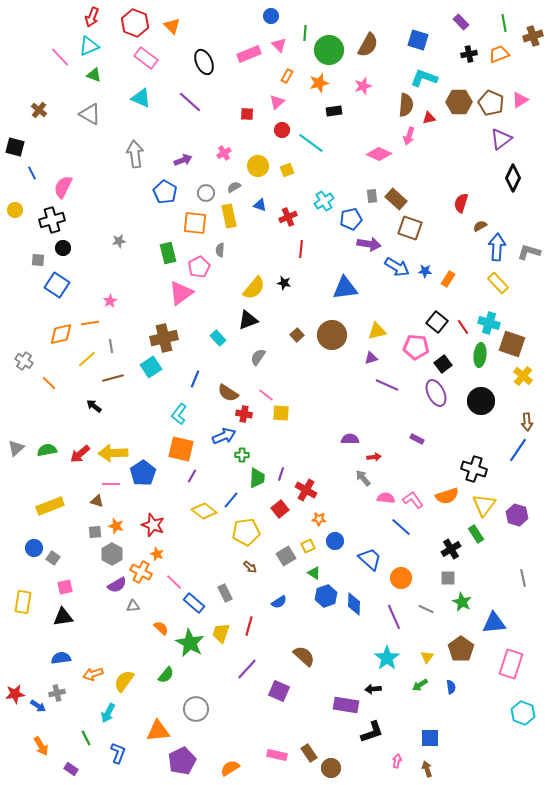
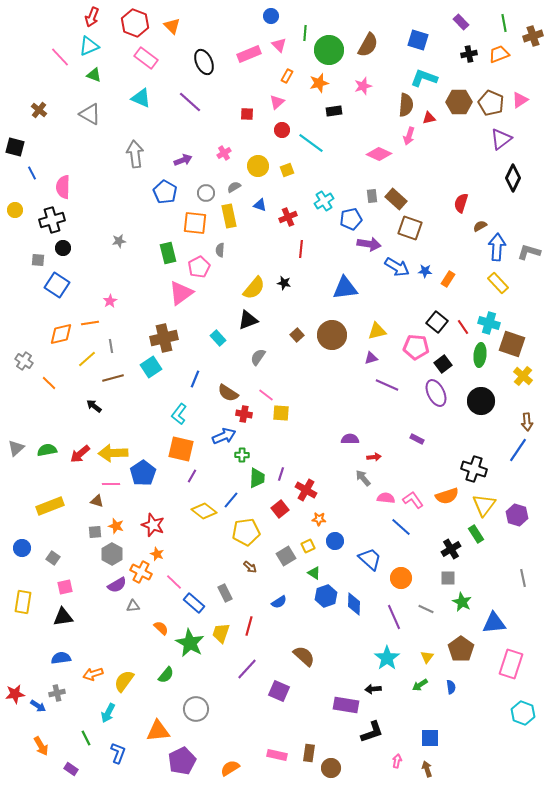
pink semicircle at (63, 187): rotated 25 degrees counterclockwise
blue circle at (34, 548): moved 12 px left
brown rectangle at (309, 753): rotated 42 degrees clockwise
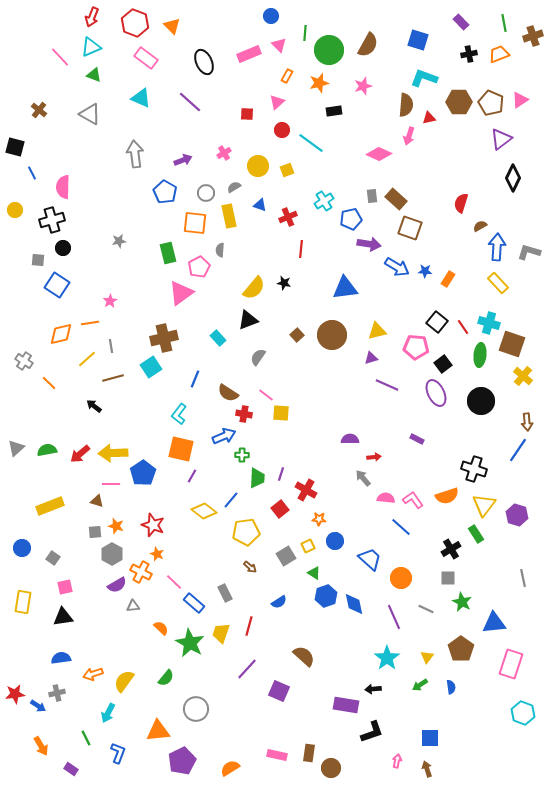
cyan triangle at (89, 46): moved 2 px right, 1 px down
blue diamond at (354, 604): rotated 15 degrees counterclockwise
green semicircle at (166, 675): moved 3 px down
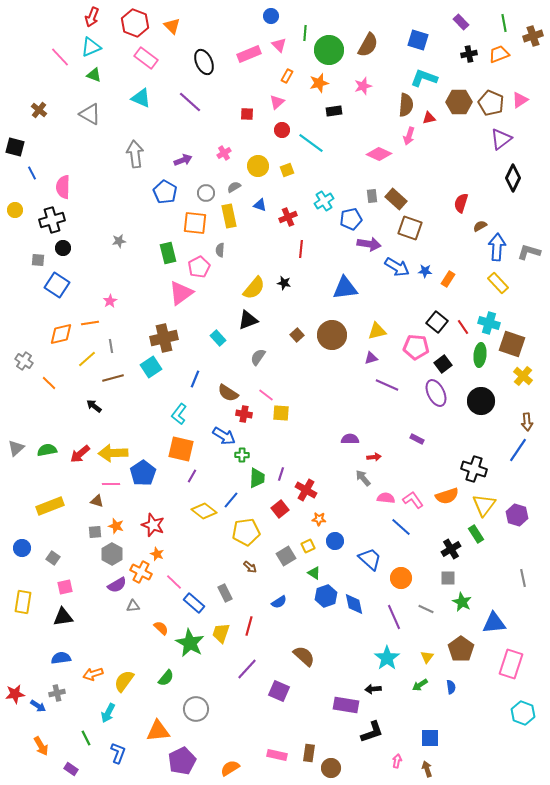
blue arrow at (224, 436): rotated 55 degrees clockwise
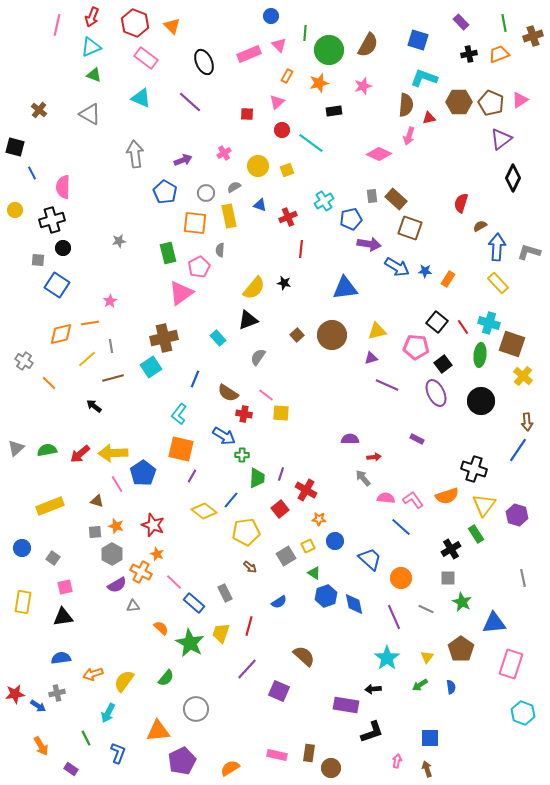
pink line at (60, 57): moved 3 px left, 32 px up; rotated 55 degrees clockwise
pink line at (111, 484): moved 6 px right; rotated 60 degrees clockwise
